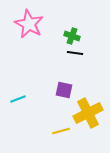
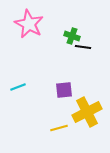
black line: moved 8 px right, 6 px up
purple square: rotated 18 degrees counterclockwise
cyan line: moved 12 px up
yellow cross: moved 1 px left, 1 px up
yellow line: moved 2 px left, 3 px up
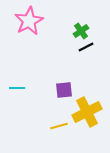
pink star: moved 3 px up; rotated 16 degrees clockwise
green cross: moved 9 px right, 5 px up; rotated 35 degrees clockwise
black line: moved 3 px right; rotated 35 degrees counterclockwise
cyan line: moved 1 px left, 1 px down; rotated 21 degrees clockwise
yellow line: moved 2 px up
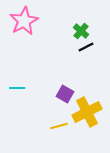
pink star: moved 5 px left
green cross: rotated 14 degrees counterclockwise
purple square: moved 1 px right, 4 px down; rotated 36 degrees clockwise
